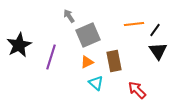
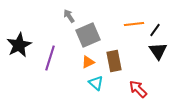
purple line: moved 1 px left, 1 px down
orange triangle: moved 1 px right
red arrow: moved 1 px right, 1 px up
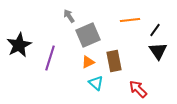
orange line: moved 4 px left, 4 px up
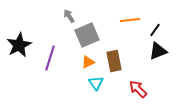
gray square: moved 1 px left
black triangle: rotated 42 degrees clockwise
cyan triangle: rotated 14 degrees clockwise
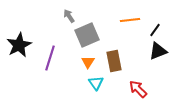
orange triangle: rotated 32 degrees counterclockwise
